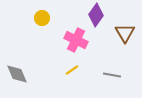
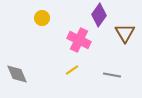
purple diamond: moved 3 px right
pink cross: moved 3 px right
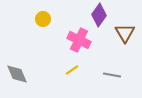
yellow circle: moved 1 px right, 1 px down
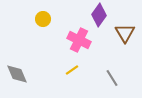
gray line: moved 3 px down; rotated 48 degrees clockwise
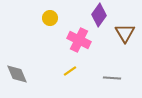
yellow circle: moved 7 px right, 1 px up
yellow line: moved 2 px left, 1 px down
gray line: rotated 54 degrees counterclockwise
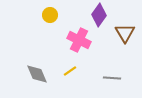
yellow circle: moved 3 px up
gray diamond: moved 20 px right
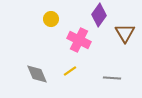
yellow circle: moved 1 px right, 4 px down
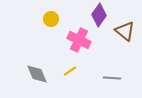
brown triangle: moved 2 px up; rotated 20 degrees counterclockwise
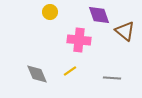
purple diamond: rotated 55 degrees counterclockwise
yellow circle: moved 1 px left, 7 px up
pink cross: rotated 20 degrees counterclockwise
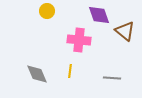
yellow circle: moved 3 px left, 1 px up
yellow line: rotated 48 degrees counterclockwise
